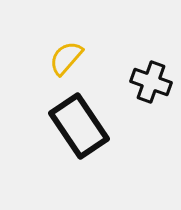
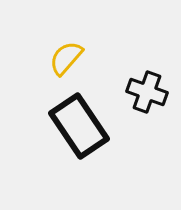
black cross: moved 4 px left, 10 px down
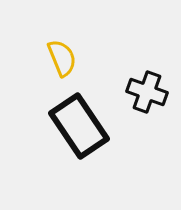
yellow semicircle: moved 4 px left; rotated 117 degrees clockwise
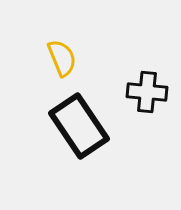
black cross: rotated 15 degrees counterclockwise
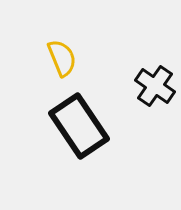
black cross: moved 8 px right, 6 px up; rotated 30 degrees clockwise
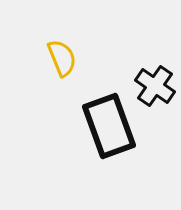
black rectangle: moved 30 px right; rotated 14 degrees clockwise
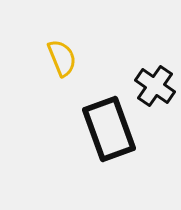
black rectangle: moved 3 px down
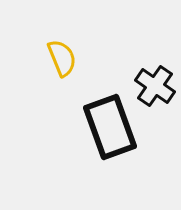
black rectangle: moved 1 px right, 2 px up
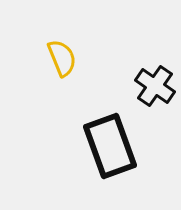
black rectangle: moved 19 px down
